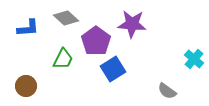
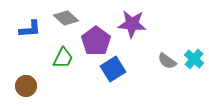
blue L-shape: moved 2 px right, 1 px down
green trapezoid: moved 1 px up
gray semicircle: moved 30 px up
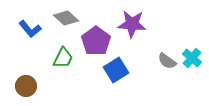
blue L-shape: rotated 55 degrees clockwise
cyan cross: moved 2 px left, 1 px up
blue square: moved 3 px right, 1 px down
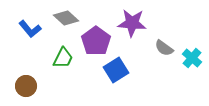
purple star: moved 1 px up
gray semicircle: moved 3 px left, 13 px up
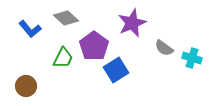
purple star: rotated 28 degrees counterclockwise
purple pentagon: moved 2 px left, 5 px down
cyan cross: rotated 24 degrees counterclockwise
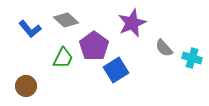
gray diamond: moved 2 px down
gray semicircle: rotated 12 degrees clockwise
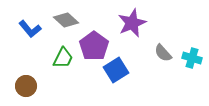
gray semicircle: moved 1 px left, 5 px down
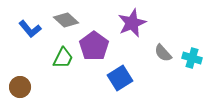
blue square: moved 4 px right, 8 px down
brown circle: moved 6 px left, 1 px down
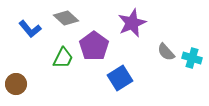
gray diamond: moved 2 px up
gray semicircle: moved 3 px right, 1 px up
brown circle: moved 4 px left, 3 px up
